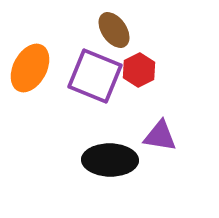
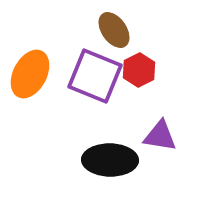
orange ellipse: moved 6 px down
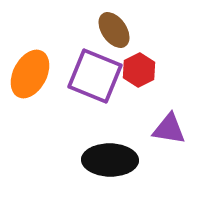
purple triangle: moved 9 px right, 7 px up
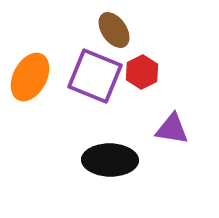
red hexagon: moved 3 px right, 2 px down
orange ellipse: moved 3 px down
purple triangle: moved 3 px right
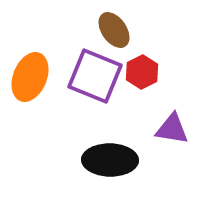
orange ellipse: rotated 6 degrees counterclockwise
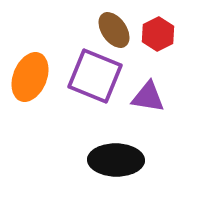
red hexagon: moved 16 px right, 38 px up
purple triangle: moved 24 px left, 32 px up
black ellipse: moved 6 px right
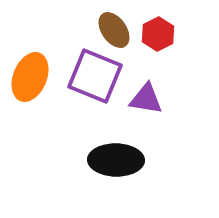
purple triangle: moved 2 px left, 2 px down
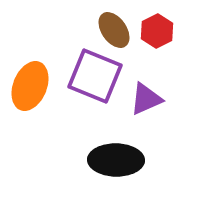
red hexagon: moved 1 px left, 3 px up
orange ellipse: moved 9 px down
purple triangle: rotated 33 degrees counterclockwise
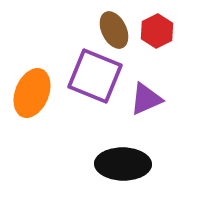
brown ellipse: rotated 9 degrees clockwise
orange ellipse: moved 2 px right, 7 px down
black ellipse: moved 7 px right, 4 px down
